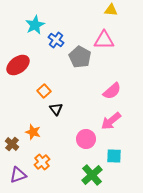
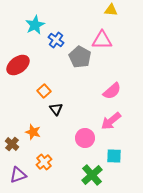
pink triangle: moved 2 px left
pink circle: moved 1 px left, 1 px up
orange cross: moved 2 px right
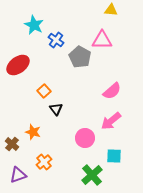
cyan star: moved 1 px left; rotated 18 degrees counterclockwise
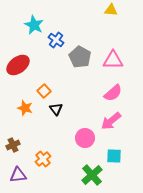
pink triangle: moved 11 px right, 20 px down
pink semicircle: moved 1 px right, 2 px down
orange star: moved 8 px left, 24 px up
brown cross: moved 1 px right, 1 px down; rotated 24 degrees clockwise
orange cross: moved 1 px left, 3 px up
purple triangle: rotated 12 degrees clockwise
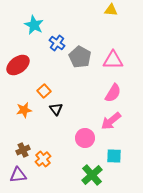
blue cross: moved 1 px right, 3 px down
pink semicircle: rotated 18 degrees counterclockwise
orange star: moved 1 px left, 2 px down; rotated 28 degrees counterclockwise
brown cross: moved 10 px right, 5 px down
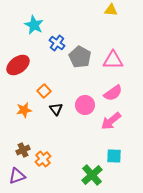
pink semicircle: rotated 24 degrees clockwise
pink circle: moved 33 px up
purple triangle: moved 1 px left, 1 px down; rotated 12 degrees counterclockwise
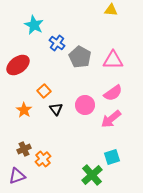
orange star: rotated 28 degrees counterclockwise
pink arrow: moved 2 px up
brown cross: moved 1 px right, 1 px up
cyan square: moved 2 px left, 1 px down; rotated 21 degrees counterclockwise
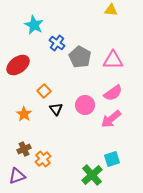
orange star: moved 4 px down
cyan square: moved 2 px down
